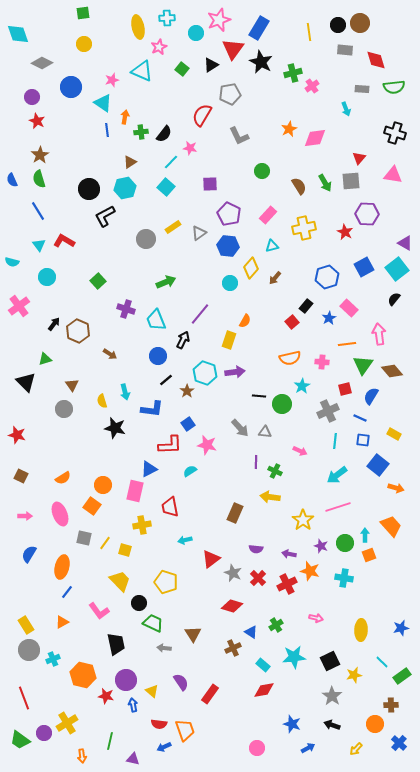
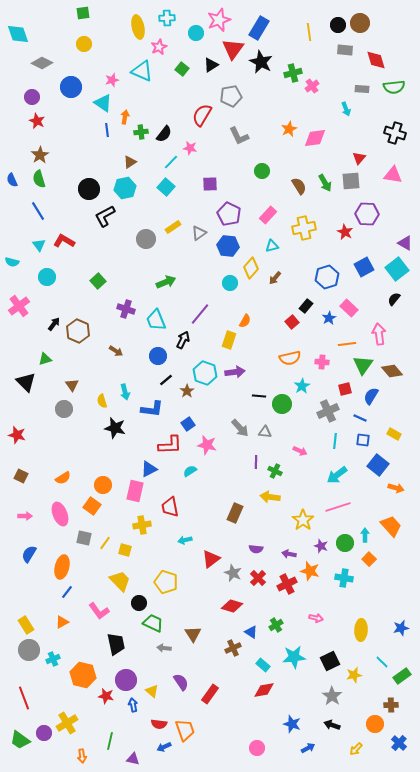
gray pentagon at (230, 94): moved 1 px right, 2 px down
brown arrow at (110, 354): moved 6 px right, 3 px up
orange square at (369, 555): moved 4 px down; rotated 24 degrees counterclockwise
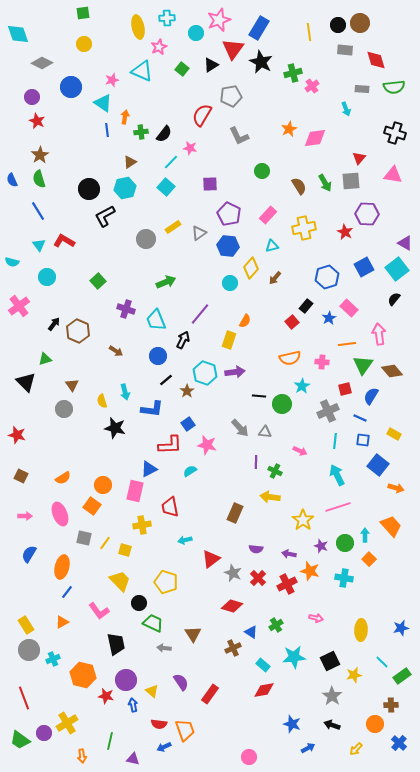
cyan arrow at (337, 475): rotated 100 degrees clockwise
pink circle at (257, 748): moved 8 px left, 9 px down
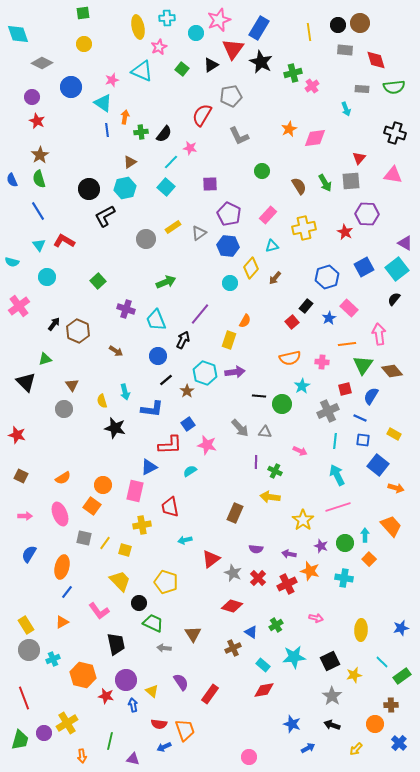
blue triangle at (149, 469): moved 2 px up
green trapezoid at (20, 740): rotated 110 degrees counterclockwise
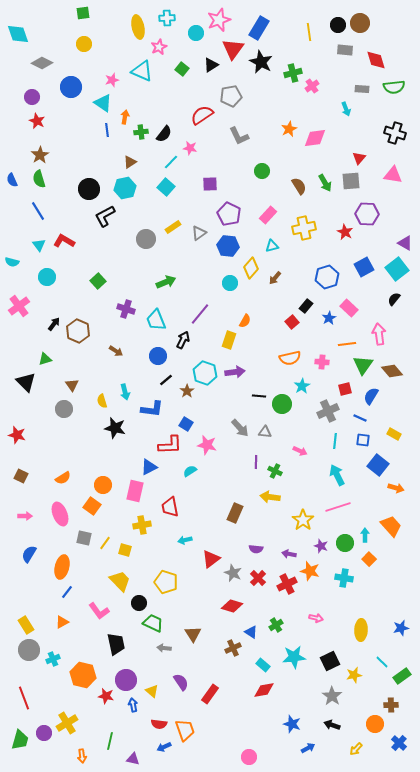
red semicircle at (202, 115): rotated 25 degrees clockwise
blue square at (188, 424): moved 2 px left; rotated 24 degrees counterclockwise
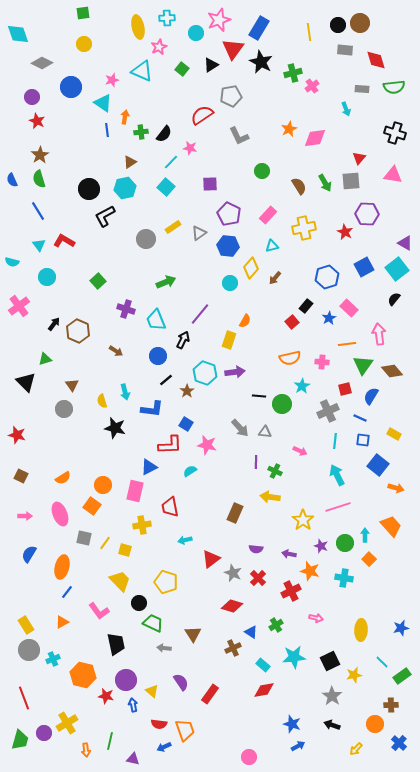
red cross at (287, 584): moved 4 px right, 7 px down
blue arrow at (308, 748): moved 10 px left, 2 px up
orange arrow at (82, 756): moved 4 px right, 6 px up
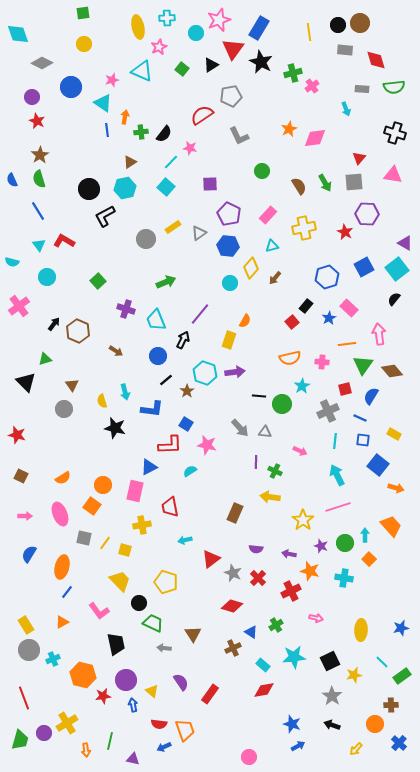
gray square at (351, 181): moved 3 px right, 1 px down
red star at (106, 696): moved 3 px left; rotated 21 degrees counterclockwise
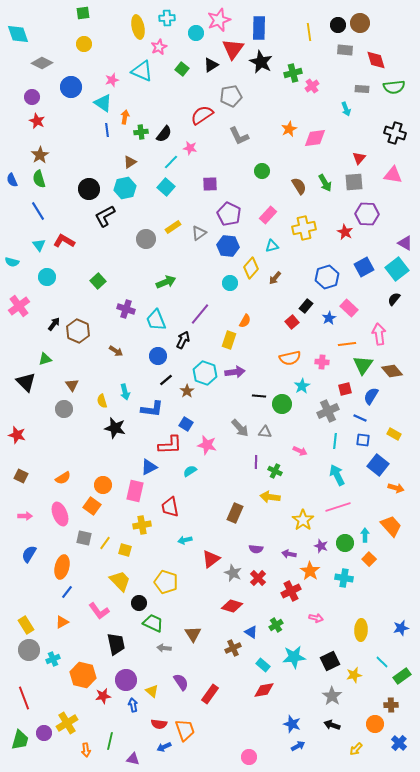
blue rectangle at (259, 28): rotated 30 degrees counterclockwise
orange star at (310, 571): rotated 18 degrees clockwise
